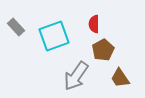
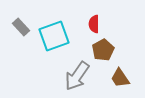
gray rectangle: moved 5 px right
gray arrow: moved 1 px right
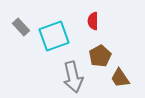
red semicircle: moved 1 px left, 3 px up
brown pentagon: moved 3 px left, 6 px down
gray arrow: moved 4 px left, 1 px down; rotated 48 degrees counterclockwise
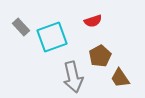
red semicircle: rotated 108 degrees counterclockwise
cyan square: moved 2 px left, 1 px down
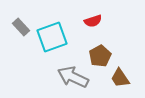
gray arrow: rotated 128 degrees clockwise
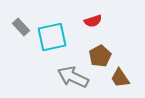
cyan square: rotated 8 degrees clockwise
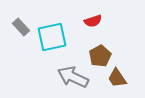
brown trapezoid: moved 3 px left
